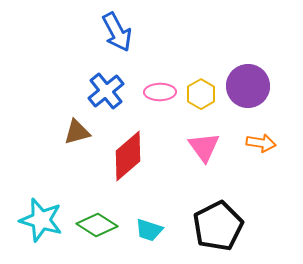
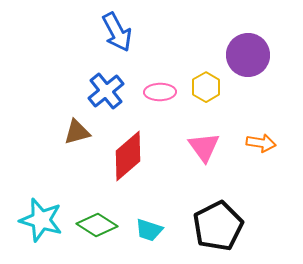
purple circle: moved 31 px up
yellow hexagon: moved 5 px right, 7 px up
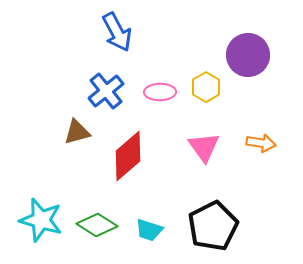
black pentagon: moved 5 px left
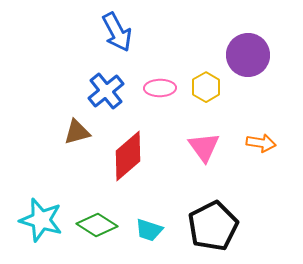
pink ellipse: moved 4 px up
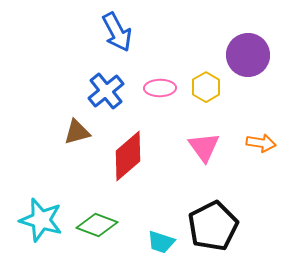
green diamond: rotated 12 degrees counterclockwise
cyan trapezoid: moved 12 px right, 12 px down
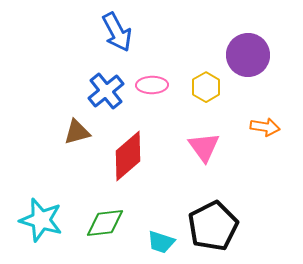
pink ellipse: moved 8 px left, 3 px up
orange arrow: moved 4 px right, 16 px up
green diamond: moved 8 px right, 2 px up; rotated 27 degrees counterclockwise
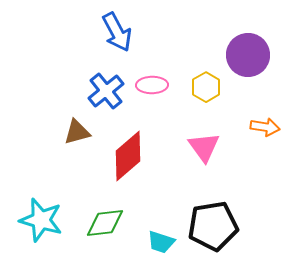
black pentagon: rotated 18 degrees clockwise
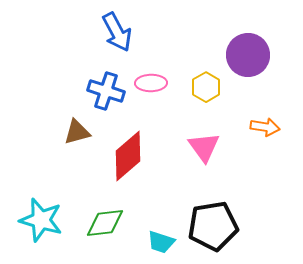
pink ellipse: moved 1 px left, 2 px up
blue cross: rotated 33 degrees counterclockwise
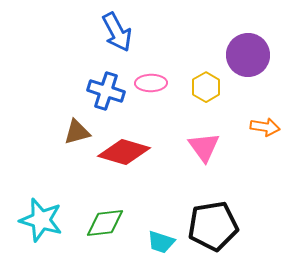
red diamond: moved 4 px left, 4 px up; rotated 57 degrees clockwise
